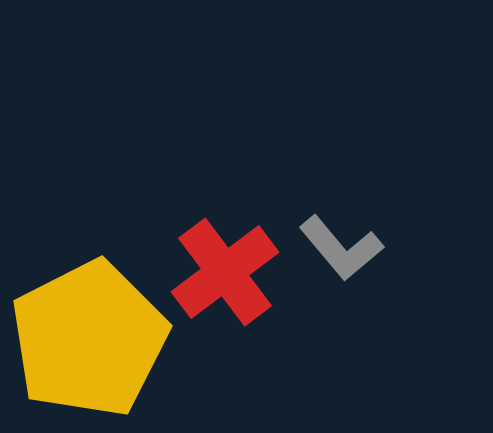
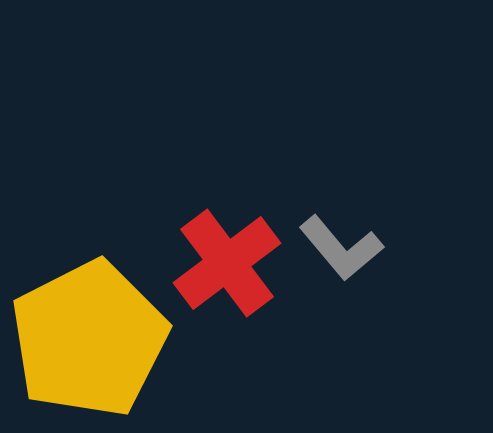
red cross: moved 2 px right, 9 px up
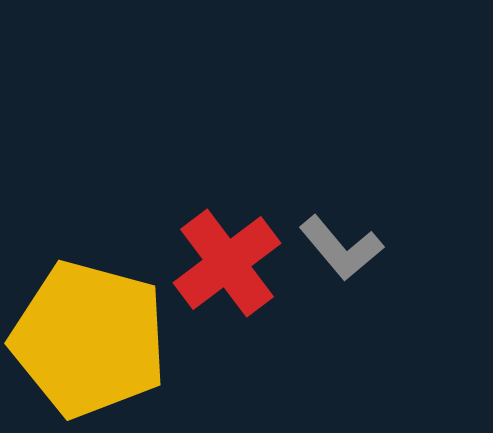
yellow pentagon: rotated 30 degrees counterclockwise
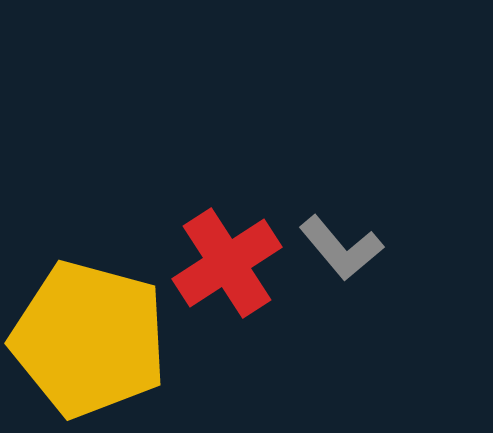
red cross: rotated 4 degrees clockwise
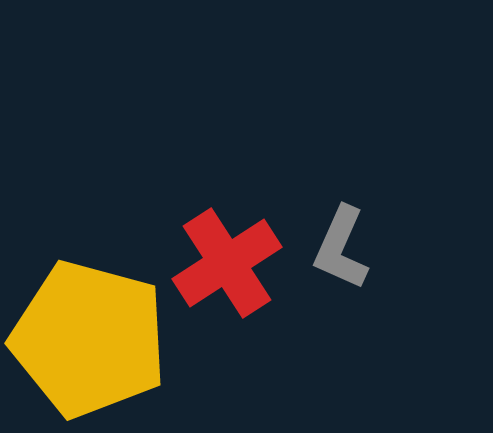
gray L-shape: rotated 64 degrees clockwise
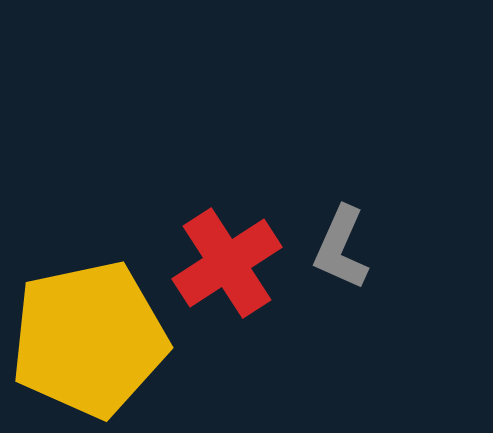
yellow pentagon: rotated 27 degrees counterclockwise
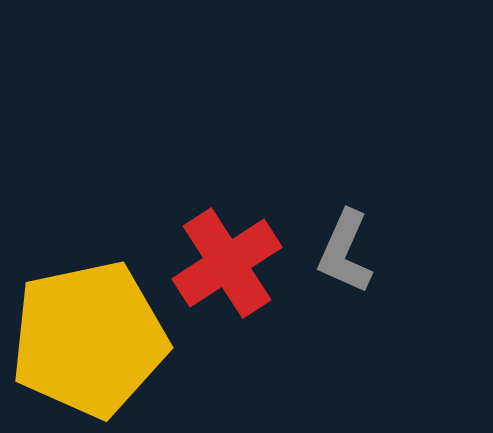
gray L-shape: moved 4 px right, 4 px down
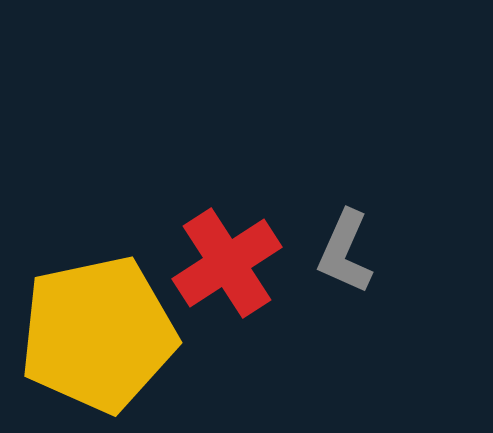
yellow pentagon: moved 9 px right, 5 px up
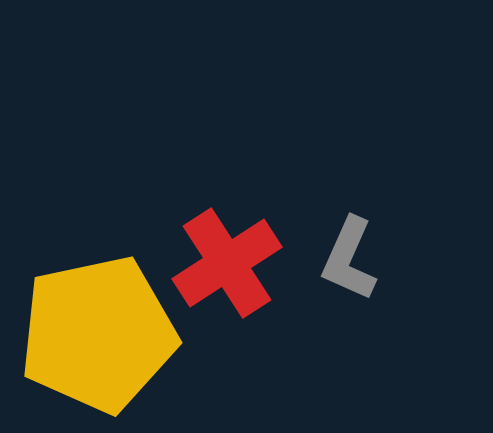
gray L-shape: moved 4 px right, 7 px down
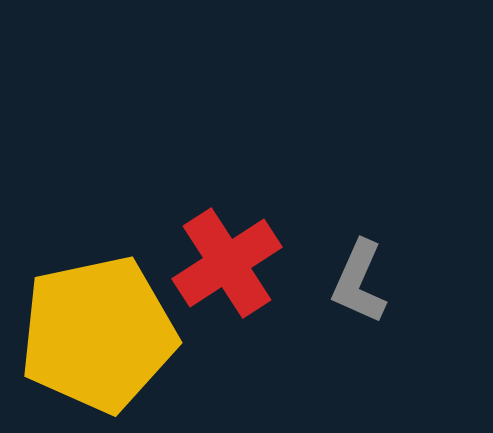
gray L-shape: moved 10 px right, 23 px down
